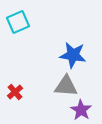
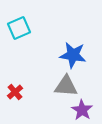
cyan square: moved 1 px right, 6 px down
purple star: moved 1 px right
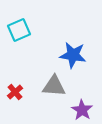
cyan square: moved 2 px down
gray triangle: moved 12 px left
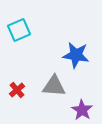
blue star: moved 3 px right
red cross: moved 2 px right, 2 px up
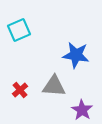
red cross: moved 3 px right
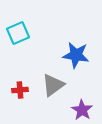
cyan square: moved 1 px left, 3 px down
gray triangle: moved 1 px left, 1 px up; rotated 40 degrees counterclockwise
red cross: rotated 35 degrees clockwise
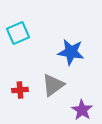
blue star: moved 5 px left, 3 px up
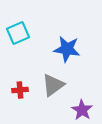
blue star: moved 4 px left, 3 px up
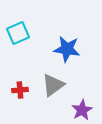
purple star: rotated 10 degrees clockwise
